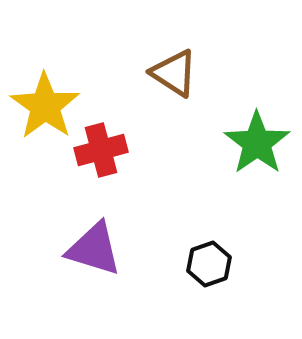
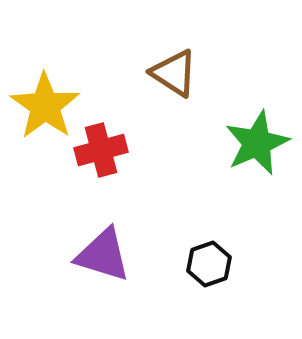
green star: rotated 12 degrees clockwise
purple triangle: moved 9 px right, 6 px down
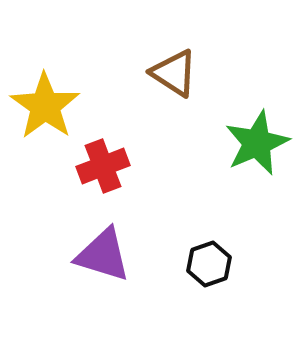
red cross: moved 2 px right, 16 px down; rotated 6 degrees counterclockwise
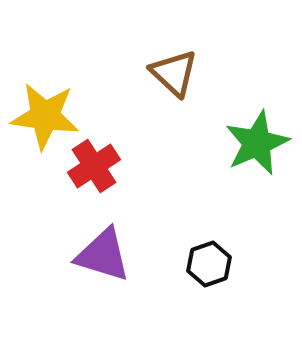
brown triangle: rotated 10 degrees clockwise
yellow star: moved 10 px down; rotated 28 degrees counterclockwise
red cross: moved 9 px left; rotated 12 degrees counterclockwise
